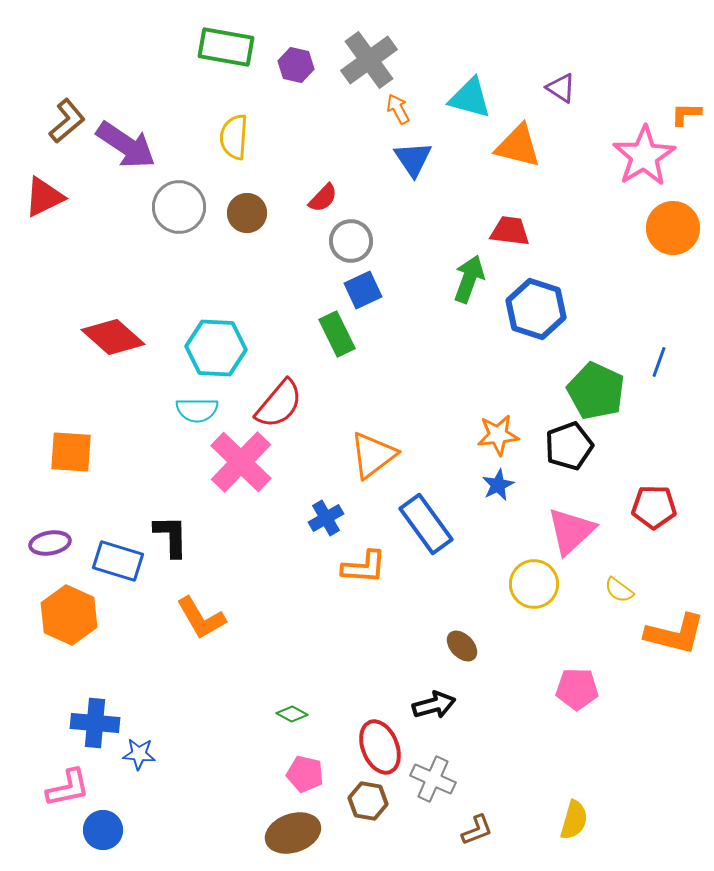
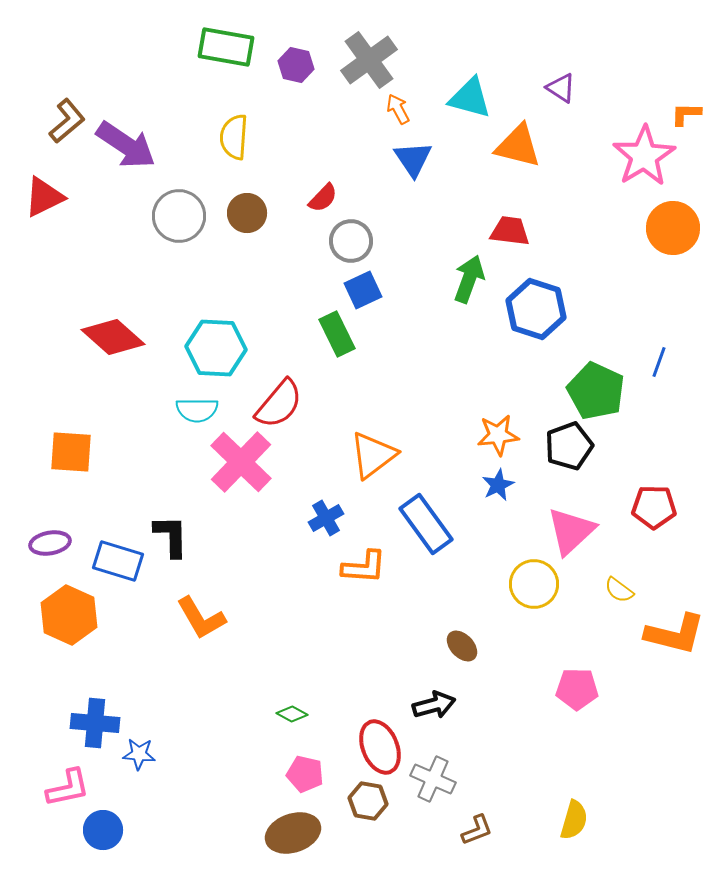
gray circle at (179, 207): moved 9 px down
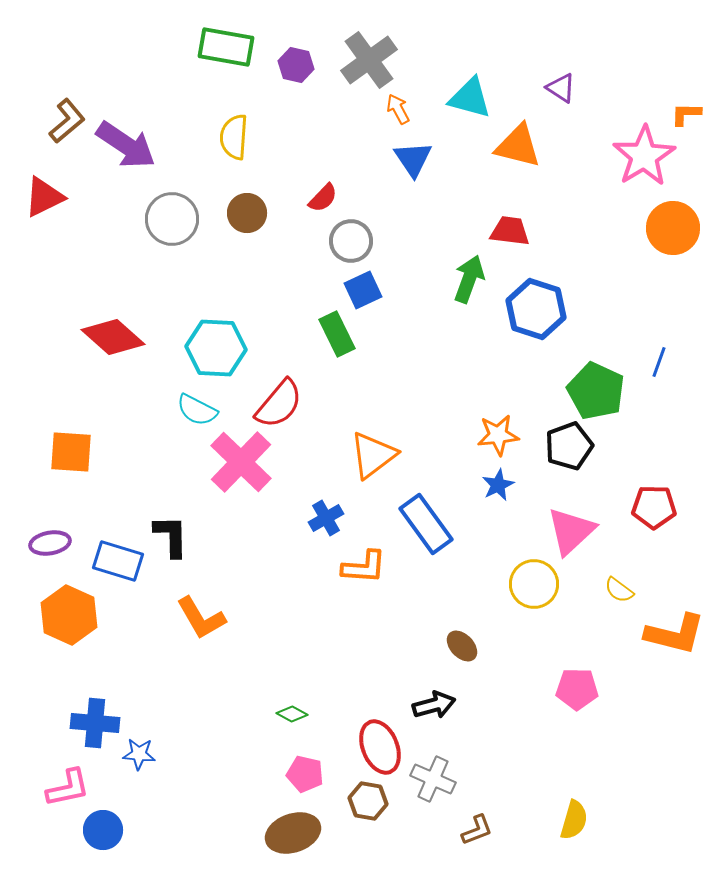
gray circle at (179, 216): moved 7 px left, 3 px down
cyan semicircle at (197, 410): rotated 27 degrees clockwise
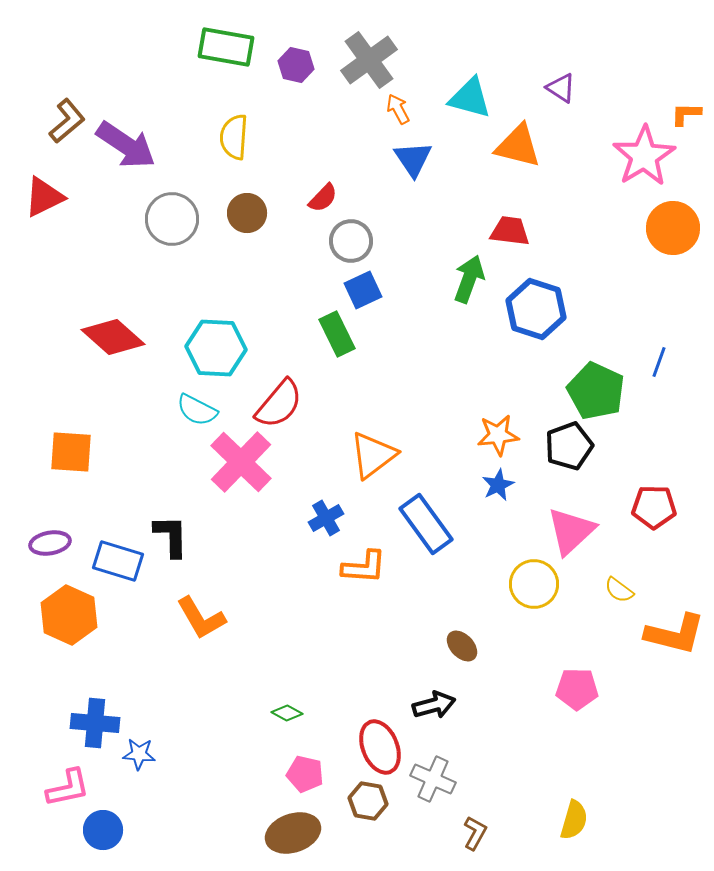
green diamond at (292, 714): moved 5 px left, 1 px up
brown L-shape at (477, 830): moved 2 px left, 3 px down; rotated 40 degrees counterclockwise
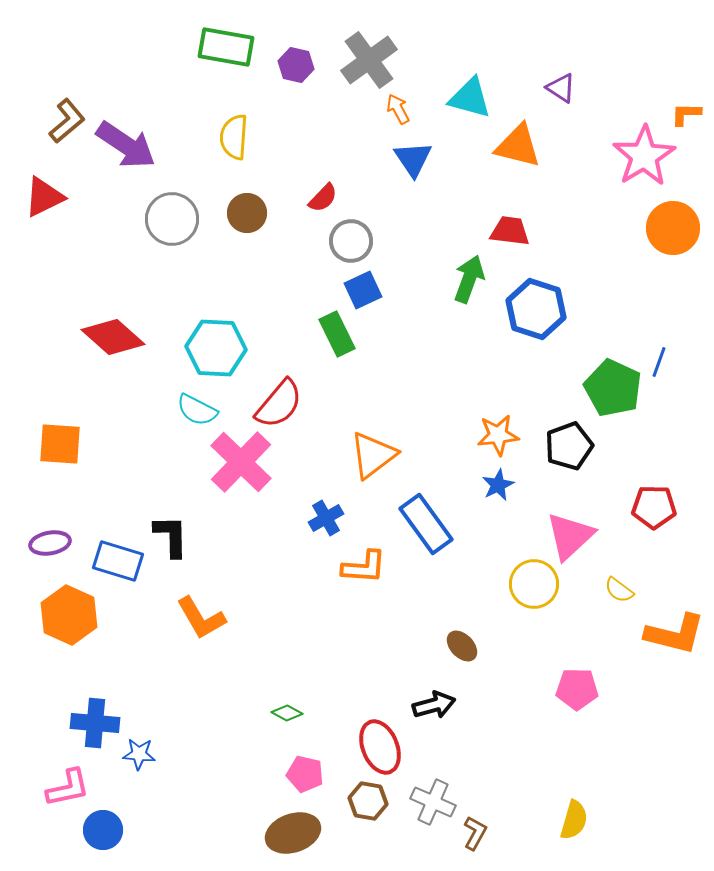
green pentagon at (596, 391): moved 17 px right, 3 px up
orange square at (71, 452): moved 11 px left, 8 px up
pink triangle at (571, 531): moved 1 px left, 5 px down
gray cross at (433, 779): moved 23 px down
